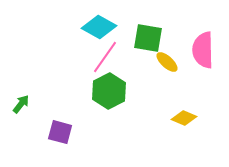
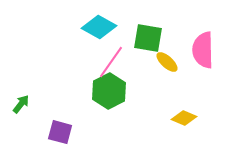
pink line: moved 6 px right, 5 px down
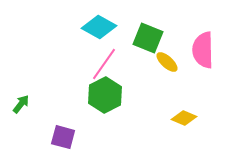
green square: rotated 12 degrees clockwise
pink line: moved 7 px left, 2 px down
green hexagon: moved 4 px left, 4 px down
purple square: moved 3 px right, 5 px down
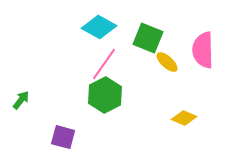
green arrow: moved 4 px up
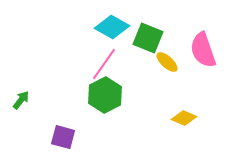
cyan diamond: moved 13 px right
pink semicircle: rotated 18 degrees counterclockwise
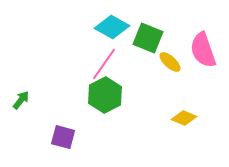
yellow ellipse: moved 3 px right
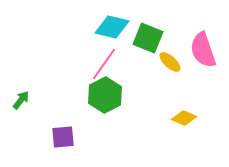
cyan diamond: rotated 16 degrees counterclockwise
purple square: rotated 20 degrees counterclockwise
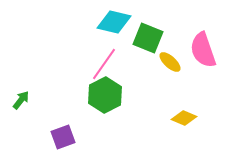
cyan diamond: moved 2 px right, 5 px up
purple square: rotated 15 degrees counterclockwise
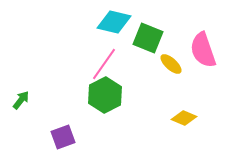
yellow ellipse: moved 1 px right, 2 px down
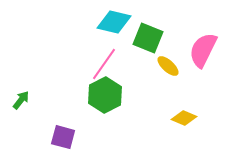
pink semicircle: rotated 45 degrees clockwise
yellow ellipse: moved 3 px left, 2 px down
purple square: rotated 35 degrees clockwise
